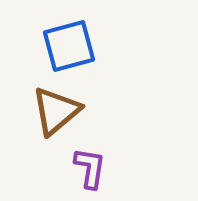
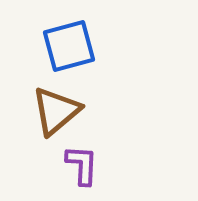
purple L-shape: moved 8 px left, 3 px up; rotated 6 degrees counterclockwise
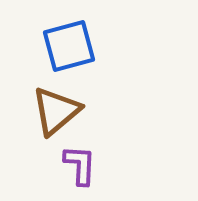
purple L-shape: moved 2 px left
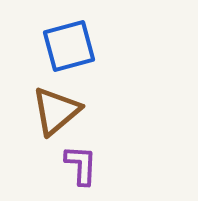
purple L-shape: moved 1 px right
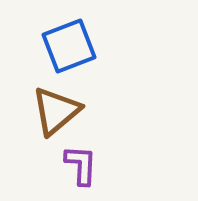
blue square: rotated 6 degrees counterclockwise
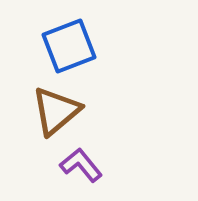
purple L-shape: rotated 42 degrees counterclockwise
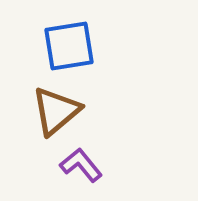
blue square: rotated 12 degrees clockwise
